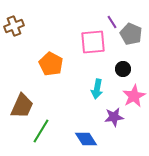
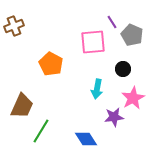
gray pentagon: moved 1 px right, 1 px down
pink star: moved 1 px left, 2 px down
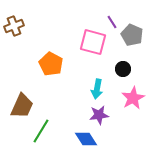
pink square: rotated 20 degrees clockwise
purple star: moved 15 px left, 2 px up
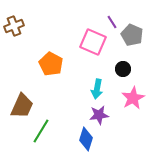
pink square: rotated 8 degrees clockwise
blue diamond: rotated 50 degrees clockwise
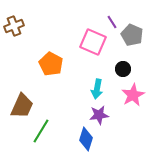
pink star: moved 3 px up
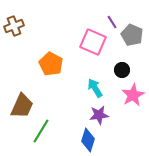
black circle: moved 1 px left, 1 px down
cyan arrow: moved 2 px left, 1 px up; rotated 138 degrees clockwise
blue diamond: moved 2 px right, 1 px down
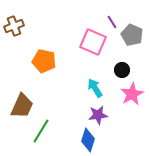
orange pentagon: moved 7 px left, 3 px up; rotated 15 degrees counterclockwise
pink star: moved 1 px left, 1 px up
purple star: moved 1 px left
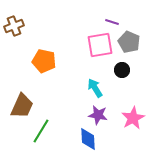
purple line: rotated 40 degrees counterclockwise
gray pentagon: moved 3 px left, 7 px down
pink square: moved 7 px right, 3 px down; rotated 32 degrees counterclockwise
pink star: moved 1 px right, 24 px down
purple star: rotated 18 degrees clockwise
blue diamond: moved 1 px up; rotated 20 degrees counterclockwise
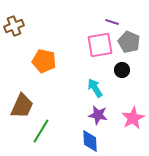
blue diamond: moved 2 px right, 2 px down
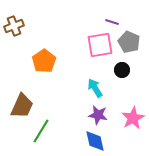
orange pentagon: rotated 25 degrees clockwise
blue diamond: moved 5 px right; rotated 10 degrees counterclockwise
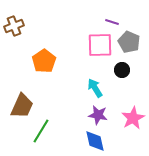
pink square: rotated 8 degrees clockwise
